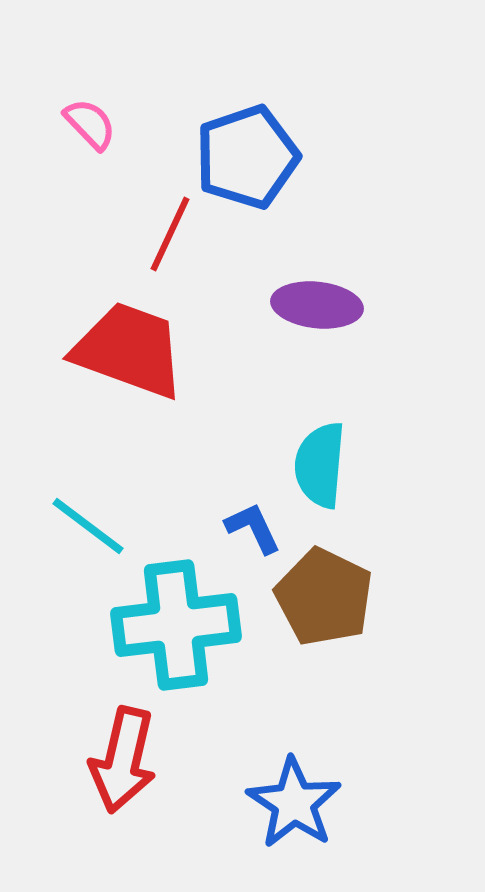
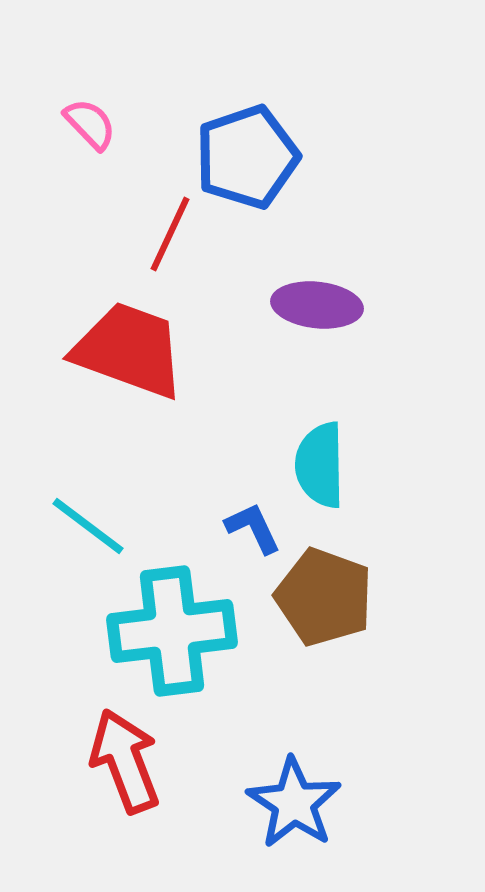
cyan semicircle: rotated 6 degrees counterclockwise
brown pentagon: rotated 6 degrees counterclockwise
cyan cross: moved 4 px left, 6 px down
red arrow: moved 2 px right, 1 px down; rotated 146 degrees clockwise
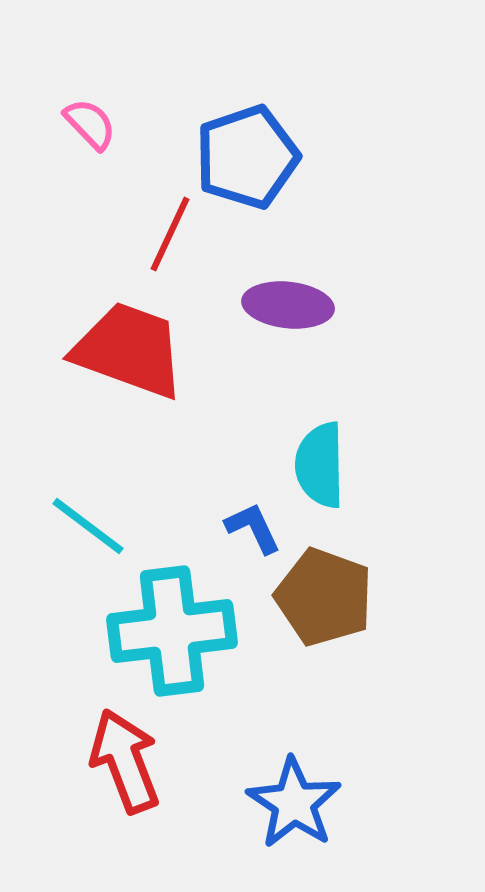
purple ellipse: moved 29 px left
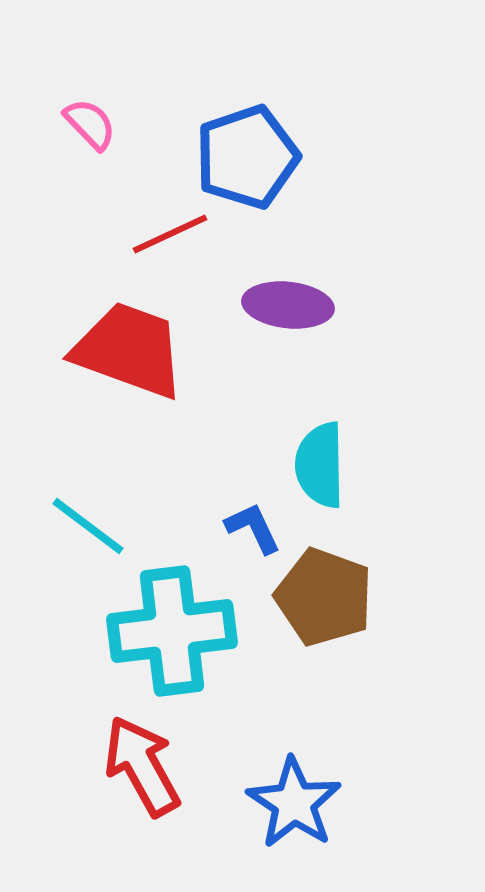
red line: rotated 40 degrees clockwise
red arrow: moved 17 px right, 5 px down; rotated 8 degrees counterclockwise
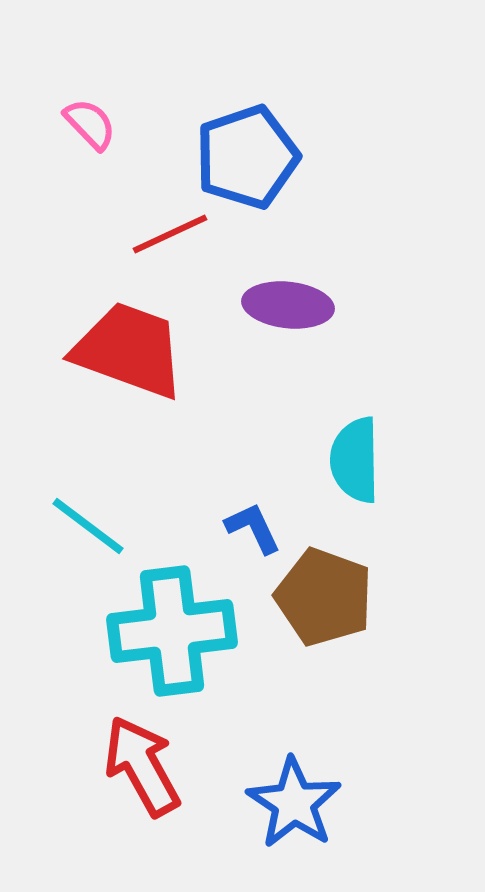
cyan semicircle: moved 35 px right, 5 px up
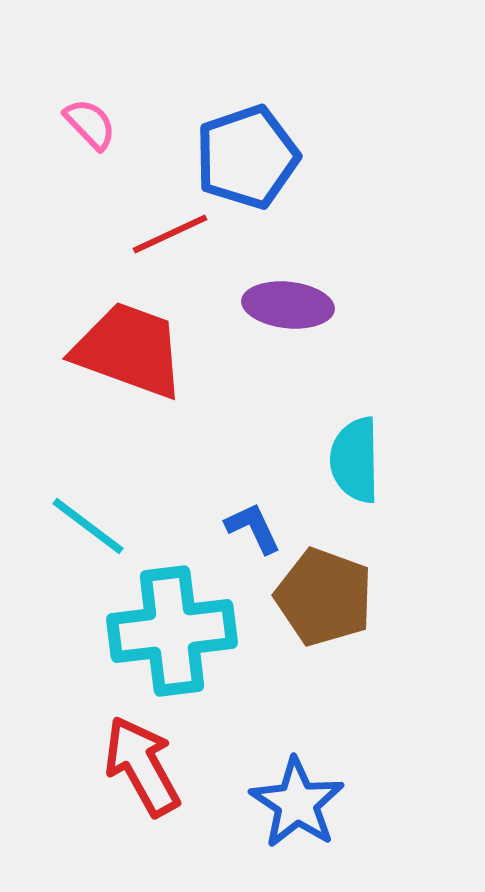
blue star: moved 3 px right
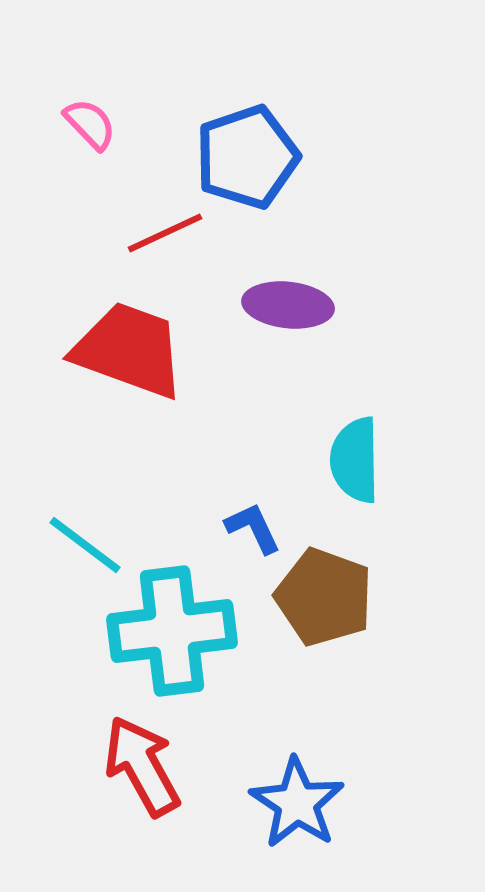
red line: moved 5 px left, 1 px up
cyan line: moved 3 px left, 19 px down
